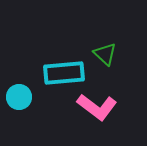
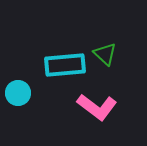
cyan rectangle: moved 1 px right, 8 px up
cyan circle: moved 1 px left, 4 px up
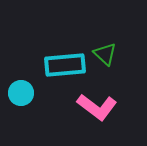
cyan circle: moved 3 px right
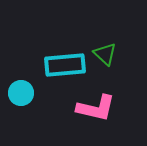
pink L-shape: moved 1 px left, 1 px down; rotated 24 degrees counterclockwise
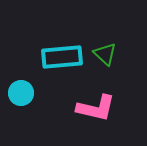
cyan rectangle: moved 3 px left, 8 px up
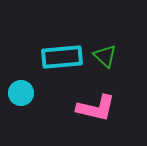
green triangle: moved 2 px down
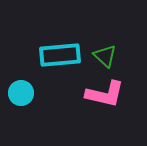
cyan rectangle: moved 2 px left, 2 px up
pink L-shape: moved 9 px right, 14 px up
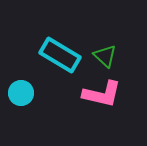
cyan rectangle: rotated 36 degrees clockwise
pink L-shape: moved 3 px left
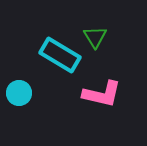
green triangle: moved 10 px left, 19 px up; rotated 15 degrees clockwise
cyan circle: moved 2 px left
